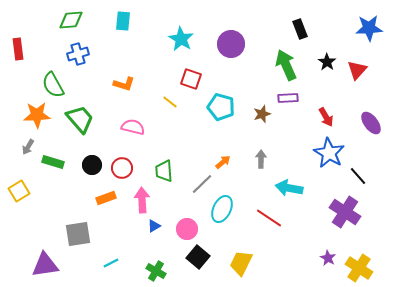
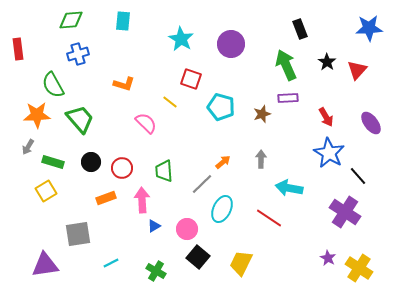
pink semicircle at (133, 127): moved 13 px right, 4 px up; rotated 30 degrees clockwise
black circle at (92, 165): moved 1 px left, 3 px up
yellow square at (19, 191): moved 27 px right
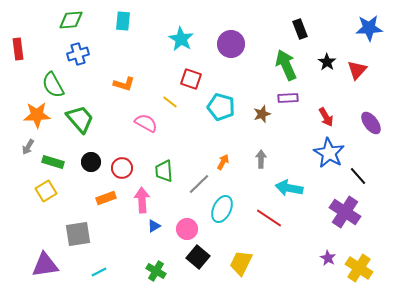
pink semicircle at (146, 123): rotated 15 degrees counterclockwise
orange arrow at (223, 162): rotated 21 degrees counterclockwise
gray line at (202, 184): moved 3 px left
cyan line at (111, 263): moved 12 px left, 9 px down
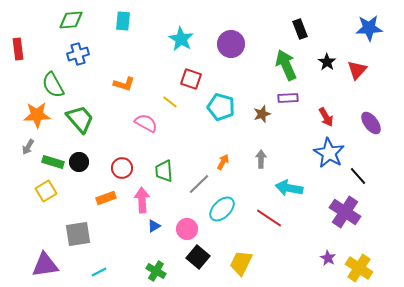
black circle at (91, 162): moved 12 px left
cyan ellipse at (222, 209): rotated 20 degrees clockwise
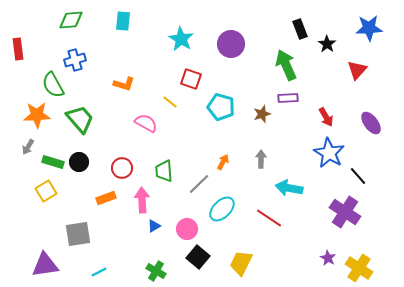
blue cross at (78, 54): moved 3 px left, 6 px down
black star at (327, 62): moved 18 px up
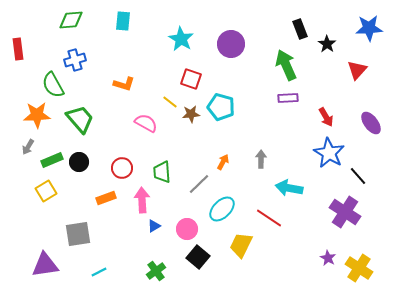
brown star at (262, 114): moved 71 px left; rotated 12 degrees clockwise
green rectangle at (53, 162): moved 1 px left, 2 px up; rotated 40 degrees counterclockwise
green trapezoid at (164, 171): moved 2 px left, 1 px down
yellow trapezoid at (241, 263): moved 18 px up
green cross at (156, 271): rotated 24 degrees clockwise
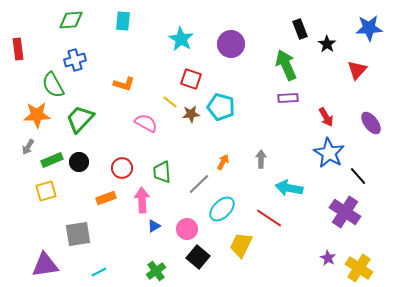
green trapezoid at (80, 119): rotated 96 degrees counterclockwise
yellow square at (46, 191): rotated 15 degrees clockwise
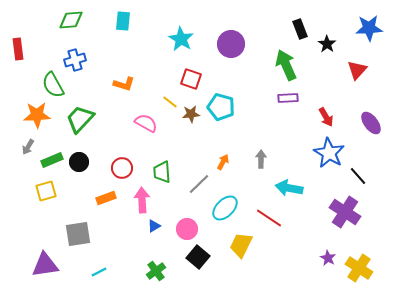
cyan ellipse at (222, 209): moved 3 px right, 1 px up
